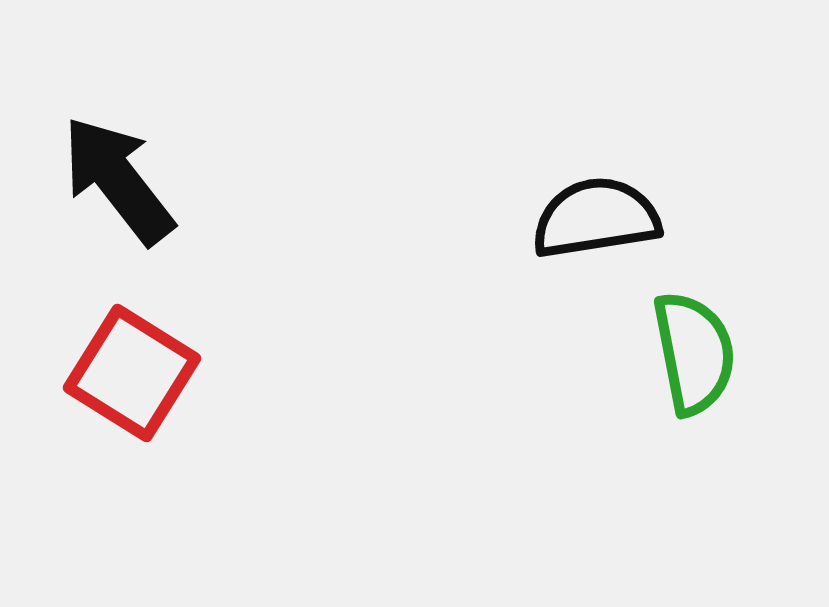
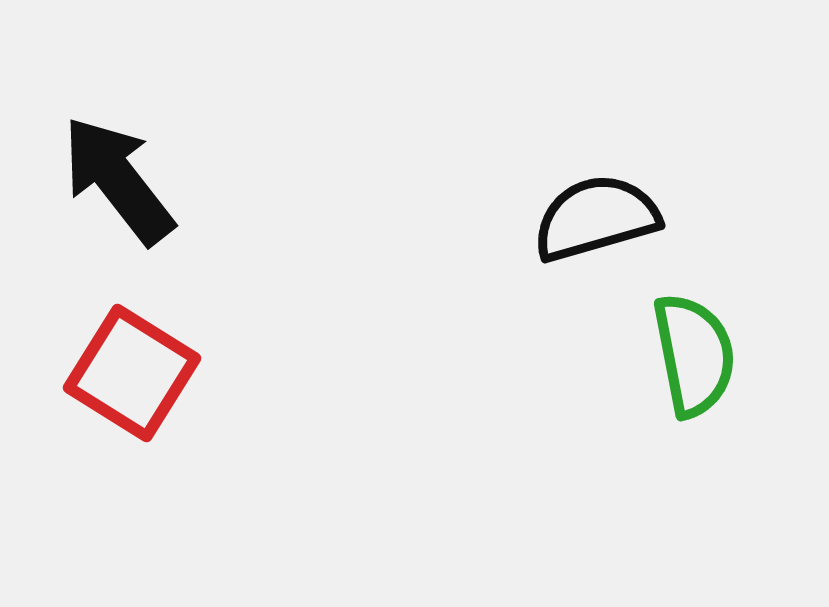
black semicircle: rotated 7 degrees counterclockwise
green semicircle: moved 2 px down
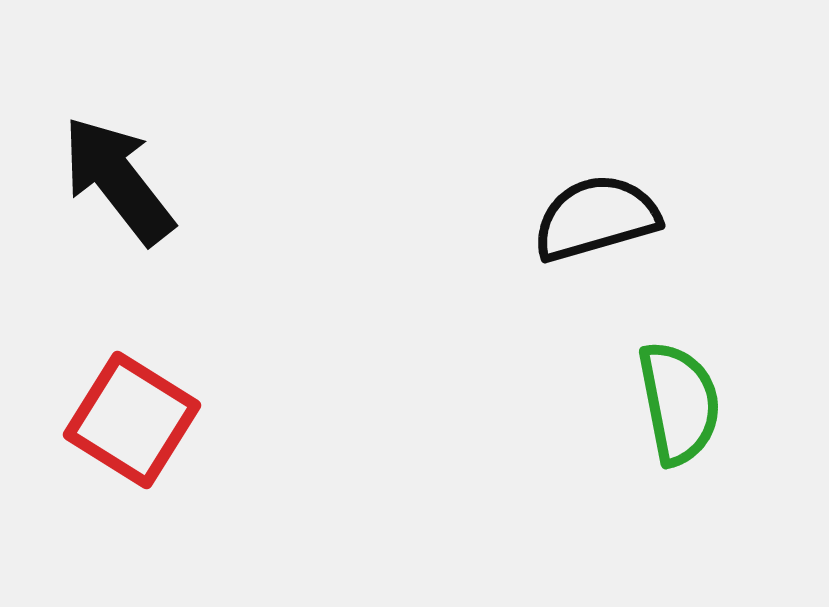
green semicircle: moved 15 px left, 48 px down
red square: moved 47 px down
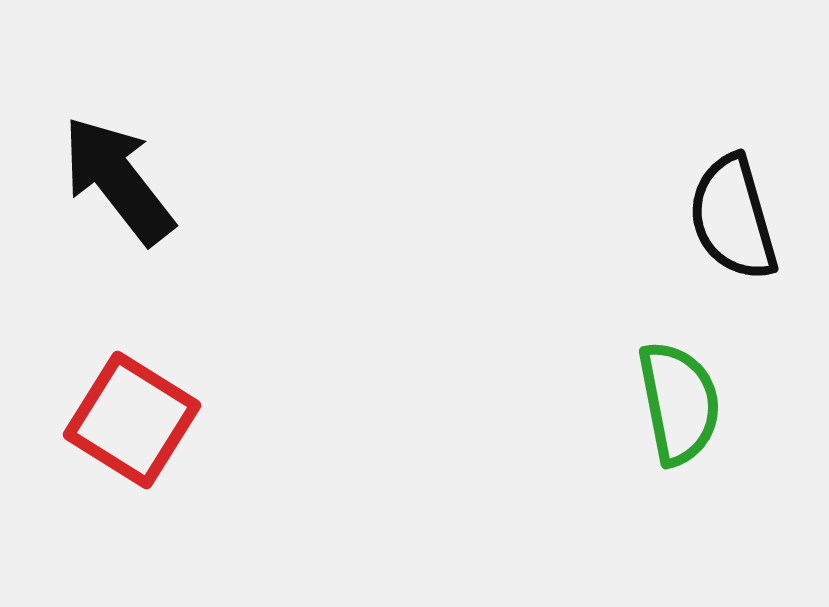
black semicircle: moved 137 px right; rotated 90 degrees counterclockwise
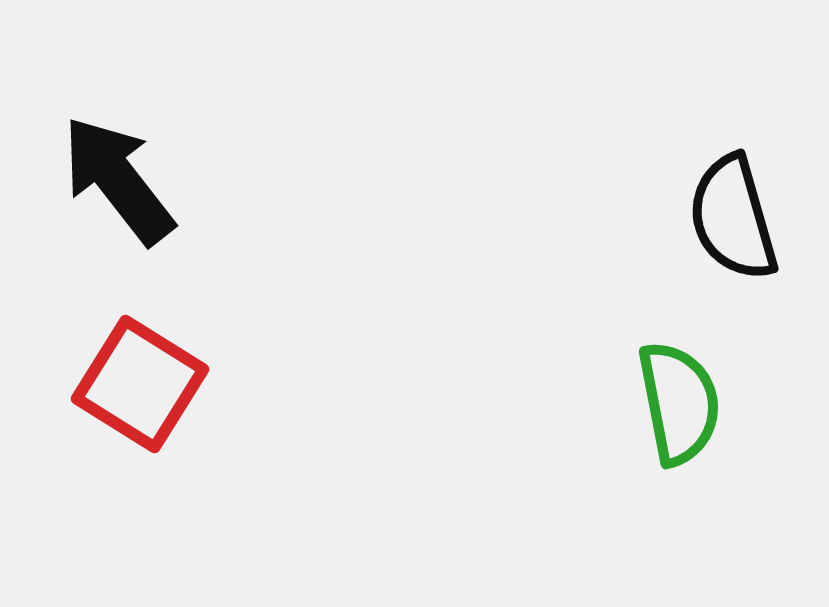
red square: moved 8 px right, 36 px up
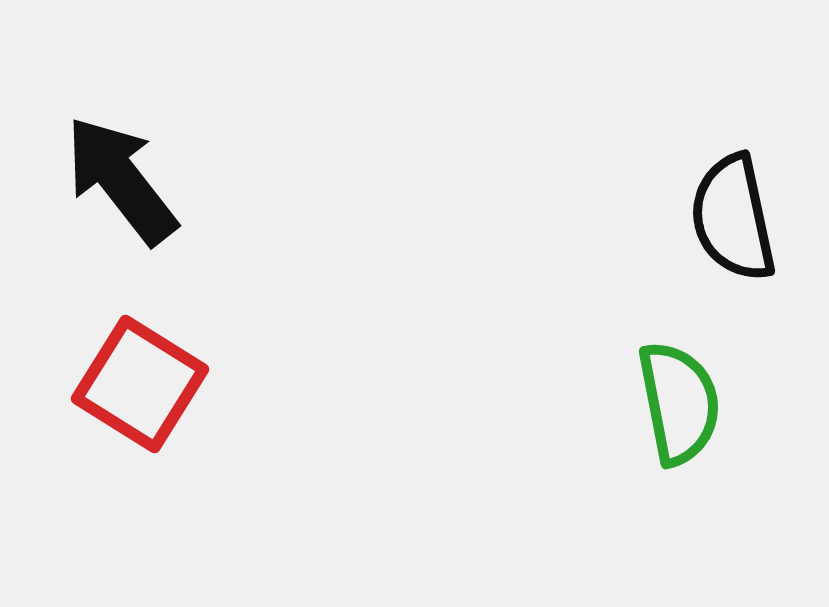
black arrow: moved 3 px right
black semicircle: rotated 4 degrees clockwise
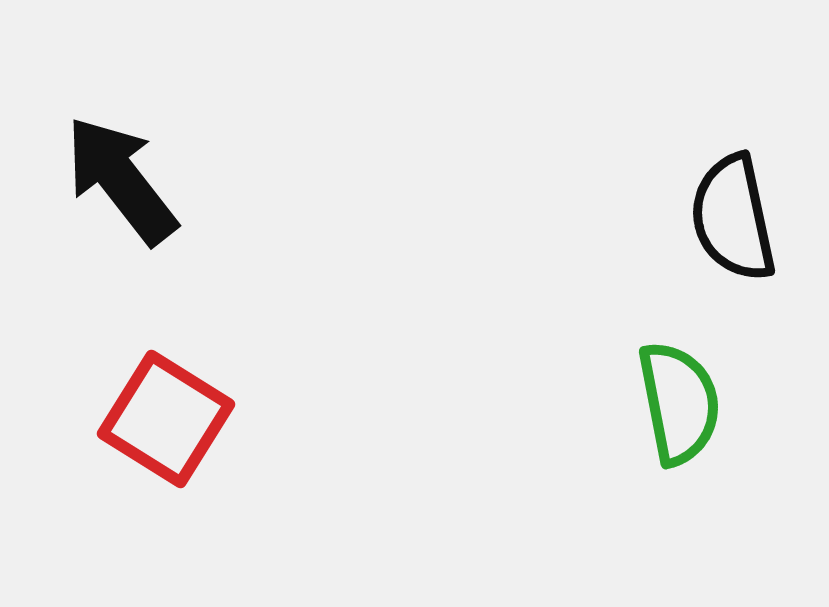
red square: moved 26 px right, 35 px down
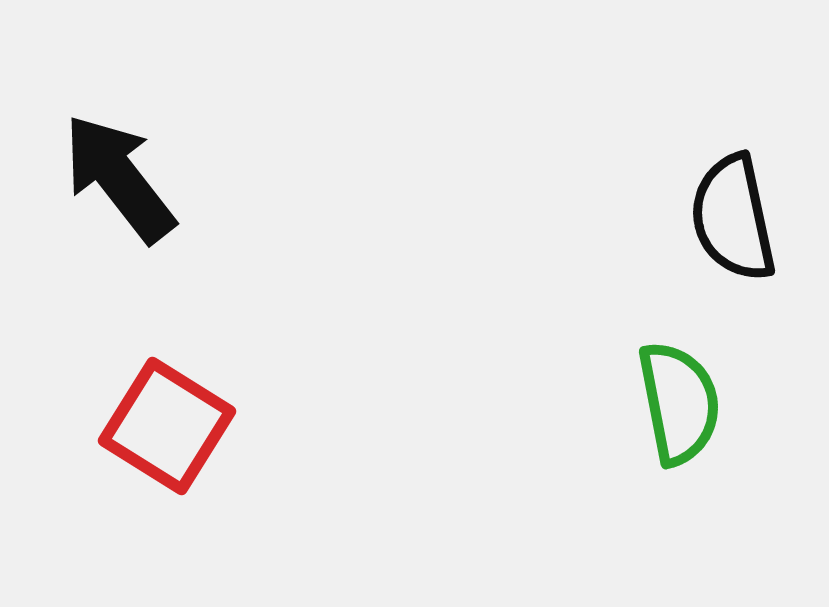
black arrow: moved 2 px left, 2 px up
red square: moved 1 px right, 7 px down
